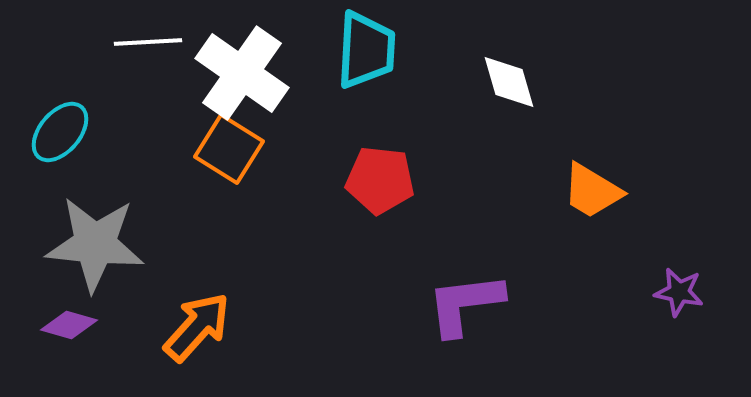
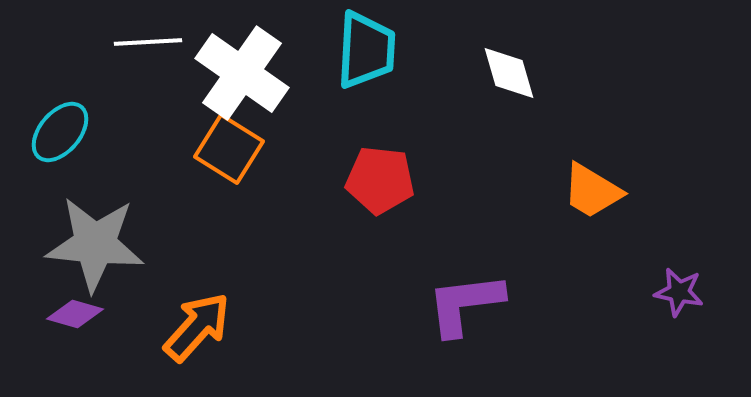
white diamond: moved 9 px up
purple diamond: moved 6 px right, 11 px up
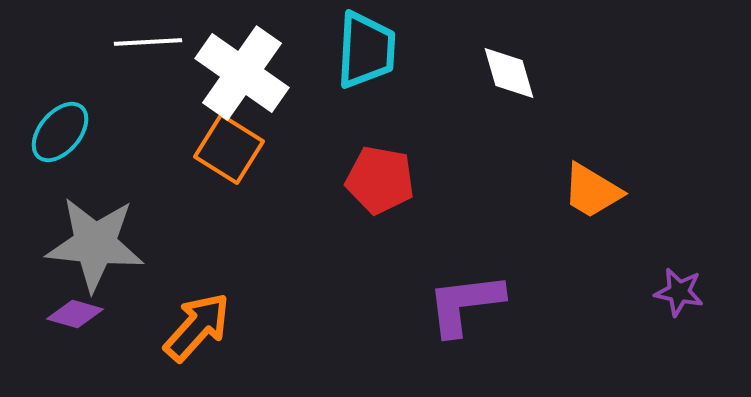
red pentagon: rotated 4 degrees clockwise
